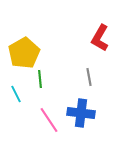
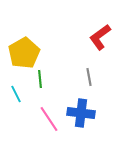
red L-shape: moved 1 px up; rotated 24 degrees clockwise
pink line: moved 1 px up
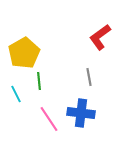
green line: moved 1 px left, 2 px down
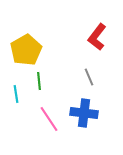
red L-shape: moved 3 px left; rotated 16 degrees counterclockwise
yellow pentagon: moved 2 px right, 3 px up
gray line: rotated 12 degrees counterclockwise
cyan line: rotated 18 degrees clockwise
blue cross: moved 3 px right
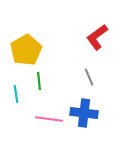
red L-shape: rotated 16 degrees clockwise
pink line: rotated 48 degrees counterclockwise
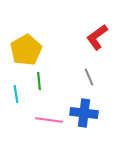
pink line: moved 1 px down
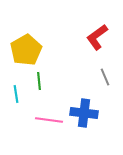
gray line: moved 16 px right
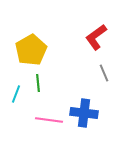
red L-shape: moved 1 px left
yellow pentagon: moved 5 px right
gray line: moved 1 px left, 4 px up
green line: moved 1 px left, 2 px down
cyan line: rotated 30 degrees clockwise
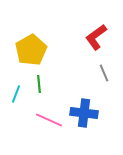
green line: moved 1 px right, 1 px down
pink line: rotated 16 degrees clockwise
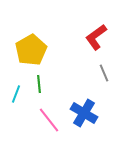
blue cross: rotated 24 degrees clockwise
pink line: rotated 28 degrees clockwise
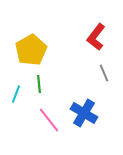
red L-shape: rotated 16 degrees counterclockwise
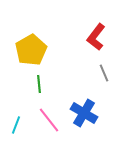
cyan line: moved 31 px down
